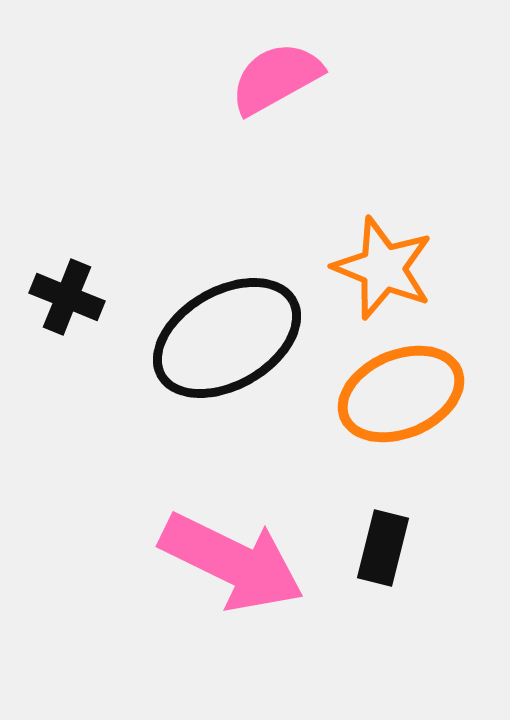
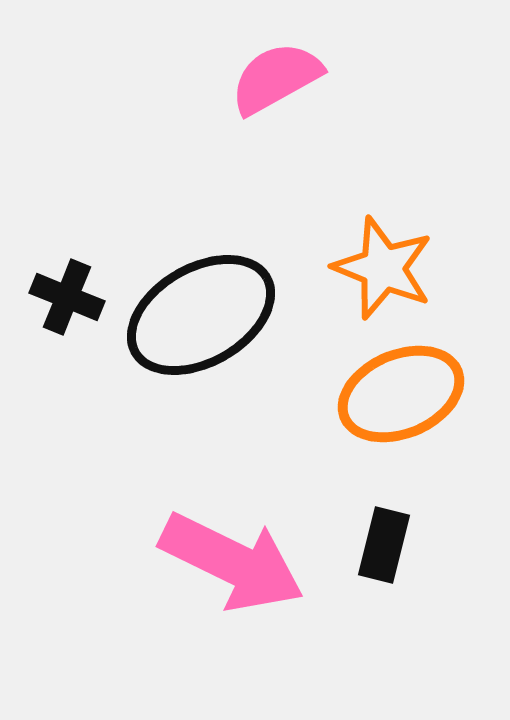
black ellipse: moved 26 px left, 23 px up
black rectangle: moved 1 px right, 3 px up
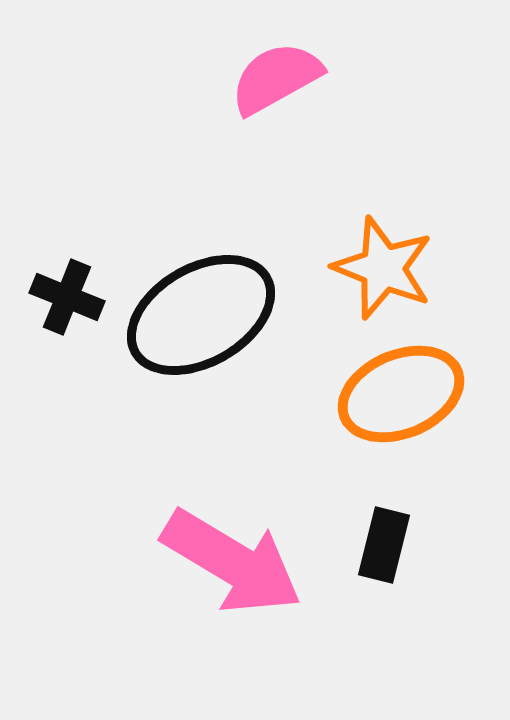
pink arrow: rotated 5 degrees clockwise
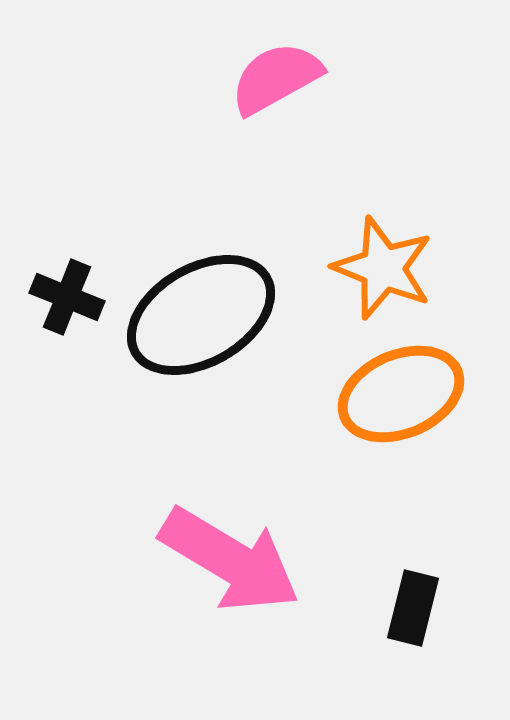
black rectangle: moved 29 px right, 63 px down
pink arrow: moved 2 px left, 2 px up
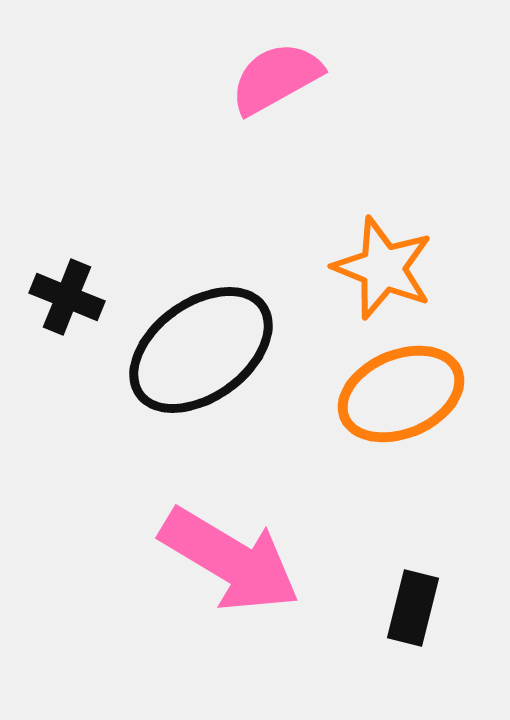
black ellipse: moved 35 px down; rotated 6 degrees counterclockwise
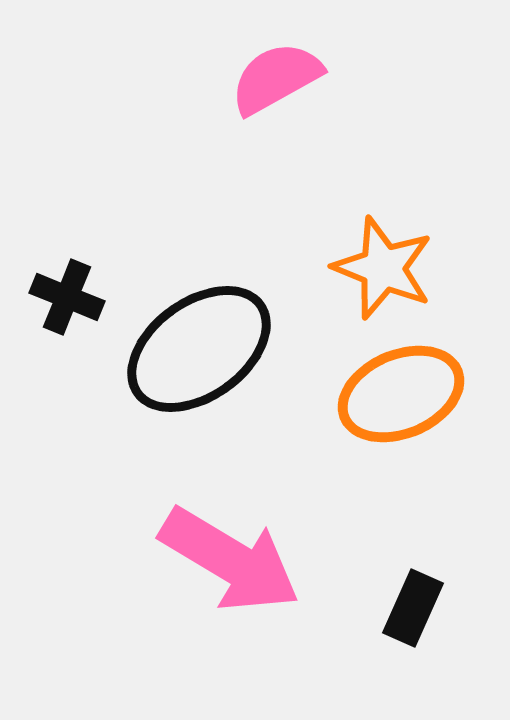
black ellipse: moved 2 px left, 1 px up
black rectangle: rotated 10 degrees clockwise
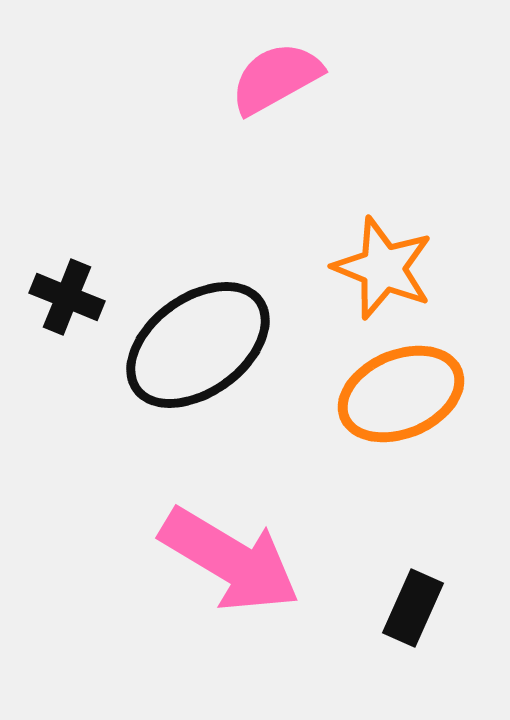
black ellipse: moved 1 px left, 4 px up
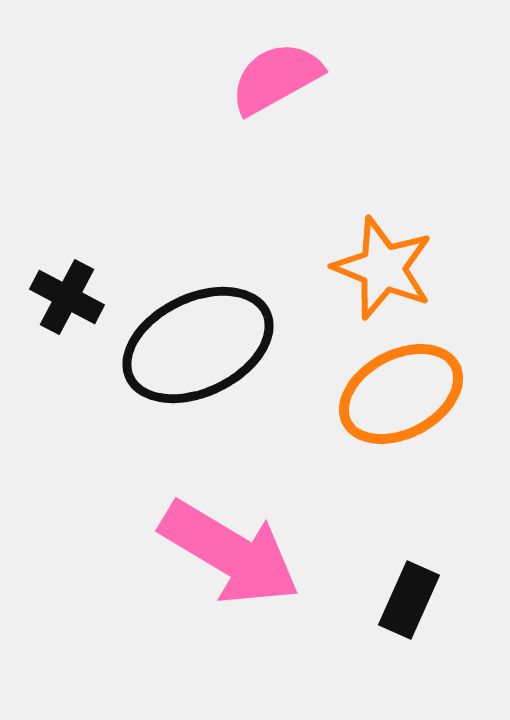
black cross: rotated 6 degrees clockwise
black ellipse: rotated 10 degrees clockwise
orange ellipse: rotated 5 degrees counterclockwise
pink arrow: moved 7 px up
black rectangle: moved 4 px left, 8 px up
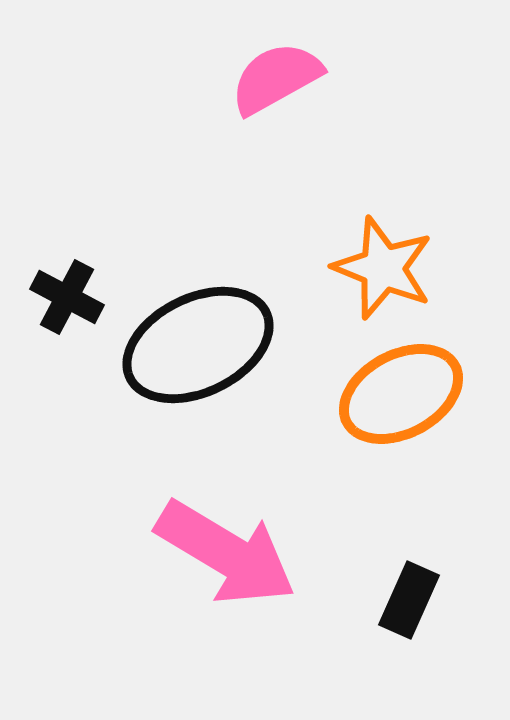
pink arrow: moved 4 px left
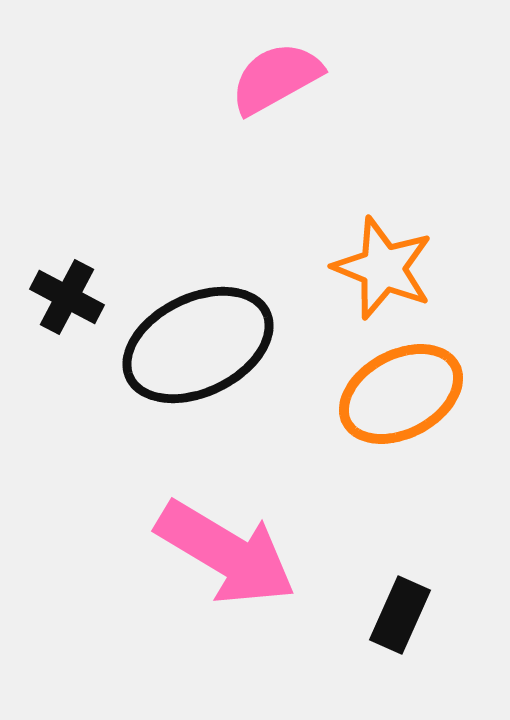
black rectangle: moved 9 px left, 15 px down
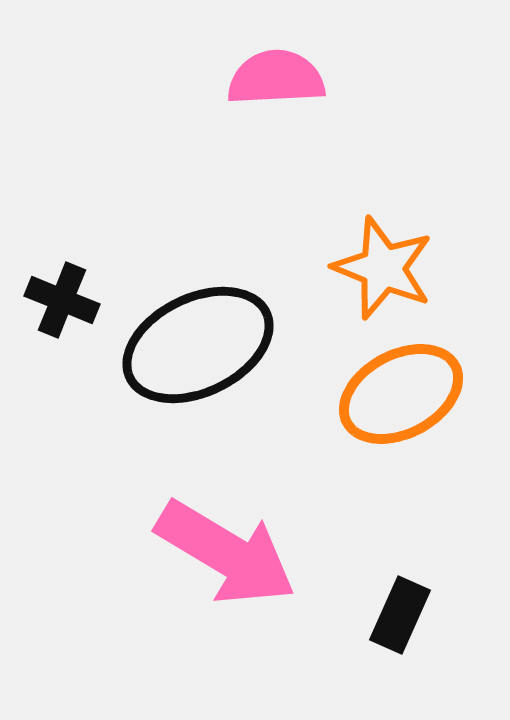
pink semicircle: rotated 26 degrees clockwise
black cross: moved 5 px left, 3 px down; rotated 6 degrees counterclockwise
